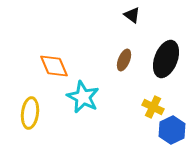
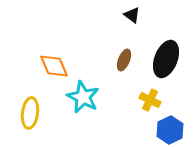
yellow cross: moved 3 px left, 7 px up
blue hexagon: moved 2 px left
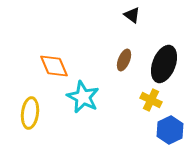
black ellipse: moved 2 px left, 5 px down
yellow cross: moved 1 px right
